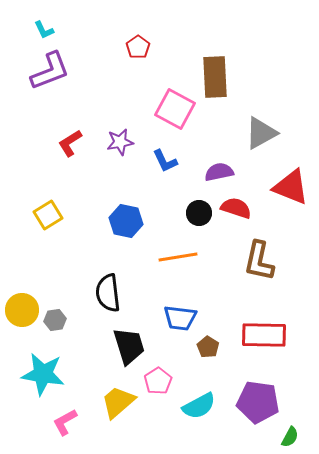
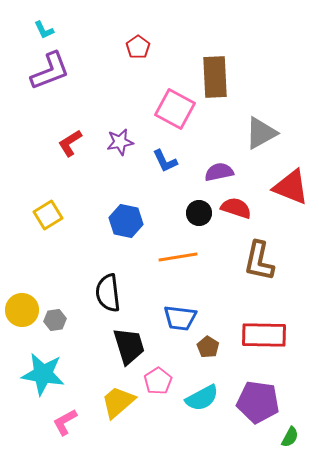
cyan semicircle: moved 3 px right, 8 px up
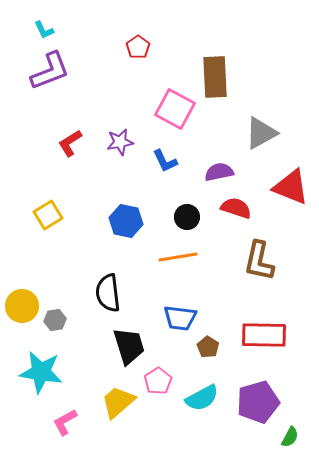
black circle: moved 12 px left, 4 px down
yellow circle: moved 4 px up
cyan star: moved 2 px left, 2 px up
purple pentagon: rotated 24 degrees counterclockwise
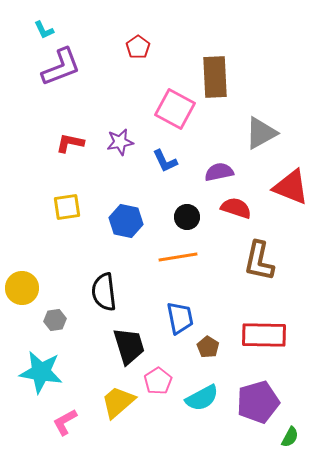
purple L-shape: moved 11 px right, 4 px up
red L-shape: rotated 44 degrees clockwise
yellow square: moved 19 px right, 8 px up; rotated 24 degrees clockwise
black semicircle: moved 4 px left, 1 px up
yellow circle: moved 18 px up
blue trapezoid: rotated 108 degrees counterclockwise
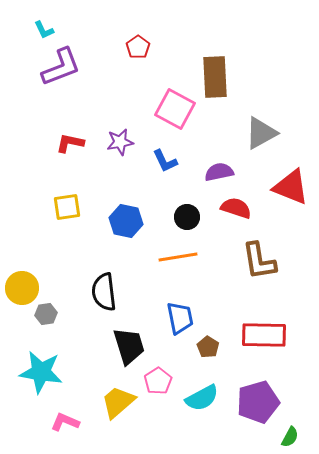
brown L-shape: rotated 21 degrees counterclockwise
gray hexagon: moved 9 px left, 6 px up
pink L-shape: rotated 52 degrees clockwise
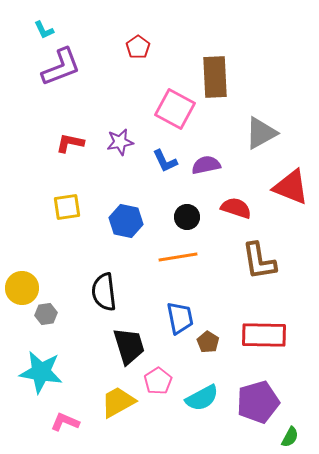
purple semicircle: moved 13 px left, 7 px up
brown pentagon: moved 5 px up
yellow trapezoid: rotated 12 degrees clockwise
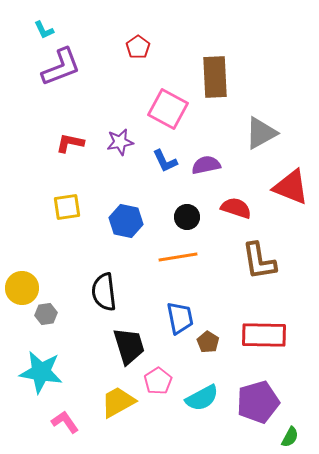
pink square: moved 7 px left
pink L-shape: rotated 32 degrees clockwise
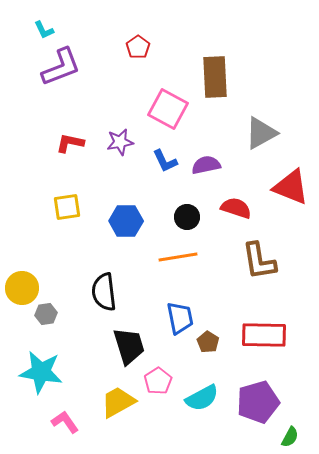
blue hexagon: rotated 12 degrees counterclockwise
